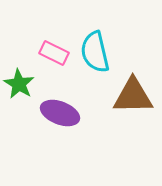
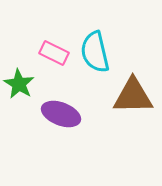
purple ellipse: moved 1 px right, 1 px down
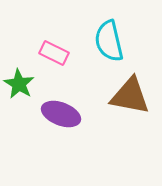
cyan semicircle: moved 14 px right, 11 px up
brown triangle: moved 3 px left; rotated 12 degrees clockwise
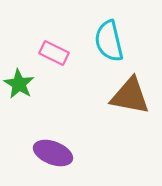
purple ellipse: moved 8 px left, 39 px down
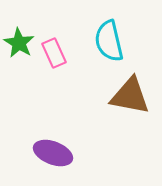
pink rectangle: rotated 40 degrees clockwise
green star: moved 41 px up
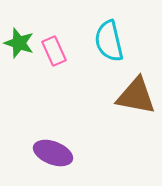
green star: rotated 12 degrees counterclockwise
pink rectangle: moved 2 px up
brown triangle: moved 6 px right
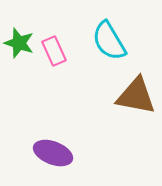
cyan semicircle: rotated 18 degrees counterclockwise
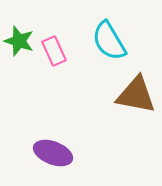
green star: moved 2 px up
brown triangle: moved 1 px up
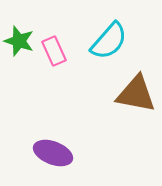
cyan semicircle: rotated 108 degrees counterclockwise
brown triangle: moved 1 px up
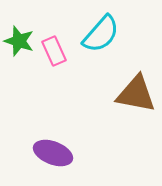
cyan semicircle: moved 8 px left, 7 px up
